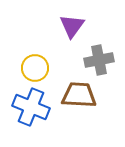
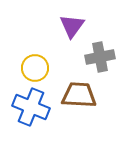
gray cross: moved 1 px right, 3 px up
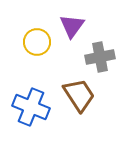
yellow circle: moved 2 px right, 26 px up
brown trapezoid: rotated 54 degrees clockwise
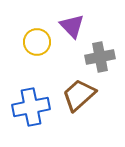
purple triangle: rotated 20 degrees counterclockwise
brown trapezoid: rotated 99 degrees counterclockwise
blue cross: rotated 33 degrees counterclockwise
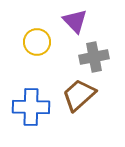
purple triangle: moved 3 px right, 5 px up
gray cross: moved 6 px left
blue cross: rotated 12 degrees clockwise
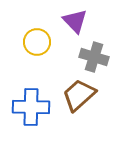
gray cross: rotated 28 degrees clockwise
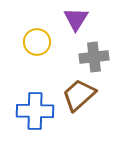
purple triangle: moved 1 px right, 2 px up; rotated 16 degrees clockwise
gray cross: rotated 24 degrees counterclockwise
blue cross: moved 4 px right, 4 px down
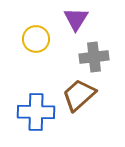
yellow circle: moved 1 px left, 3 px up
blue cross: moved 1 px right, 1 px down
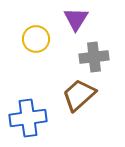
blue cross: moved 8 px left, 6 px down; rotated 9 degrees counterclockwise
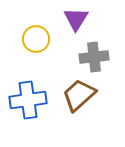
blue cross: moved 18 px up
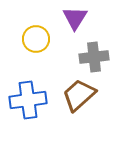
purple triangle: moved 1 px left, 1 px up
